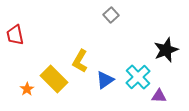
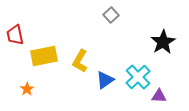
black star: moved 3 px left, 8 px up; rotated 10 degrees counterclockwise
yellow rectangle: moved 10 px left, 23 px up; rotated 56 degrees counterclockwise
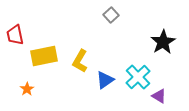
purple triangle: rotated 28 degrees clockwise
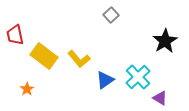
black star: moved 2 px right, 1 px up
yellow rectangle: rotated 48 degrees clockwise
yellow L-shape: moved 1 px left, 2 px up; rotated 70 degrees counterclockwise
purple triangle: moved 1 px right, 2 px down
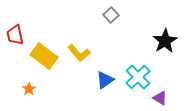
yellow L-shape: moved 6 px up
orange star: moved 2 px right
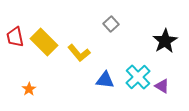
gray square: moved 9 px down
red trapezoid: moved 2 px down
yellow rectangle: moved 14 px up; rotated 8 degrees clockwise
blue triangle: rotated 42 degrees clockwise
purple triangle: moved 2 px right, 12 px up
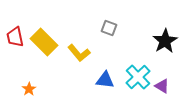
gray square: moved 2 px left, 4 px down; rotated 28 degrees counterclockwise
